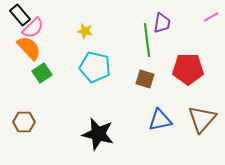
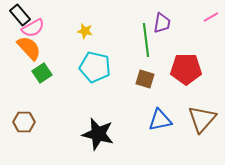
pink semicircle: rotated 15 degrees clockwise
green line: moved 1 px left
red pentagon: moved 2 px left
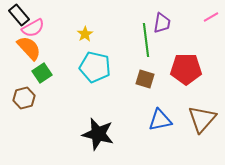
black rectangle: moved 1 px left
yellow star: moved 3 px down; rotated 28 degrees clockwise
brown hexagon: moved 24 px up; rotated 15 degrees counterclockwise
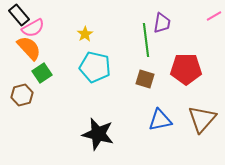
pink line: moved 3 px right, 1 px up
brown hexagon: moved 2 px left, 3 px up
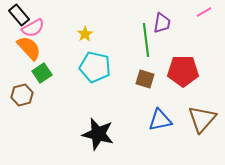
pink line: moved 10 px left, 4 px up
red pentagon: moved 3 px left, 2 px down
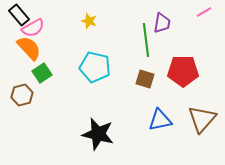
yellow star: moved 4 px right, 13 px up; rotated 21 degrees counterclockwise
